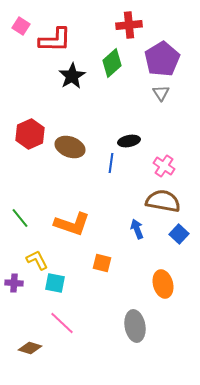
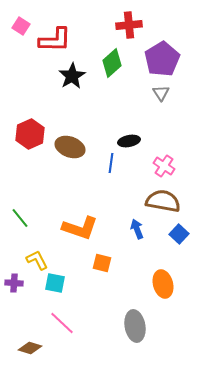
orange L-shape: moved 8 px right, 4 px down
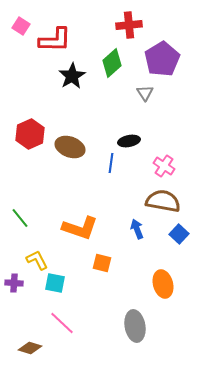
gray triangle: moved 16 px left
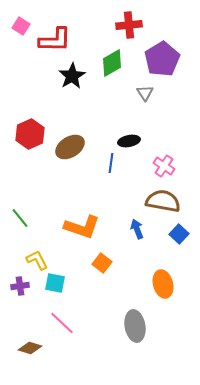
green diamond: rotated 12 degrees clockwise
brown ellipse: rotated 52 degrees counterclockwise
orange L-shape: moved 2 px right, 1 px up
orange square: rotated 24 degrees clockwise
purple cross: moved 6 px right, 3 px down; rotated 12 degrees counterclockwise
